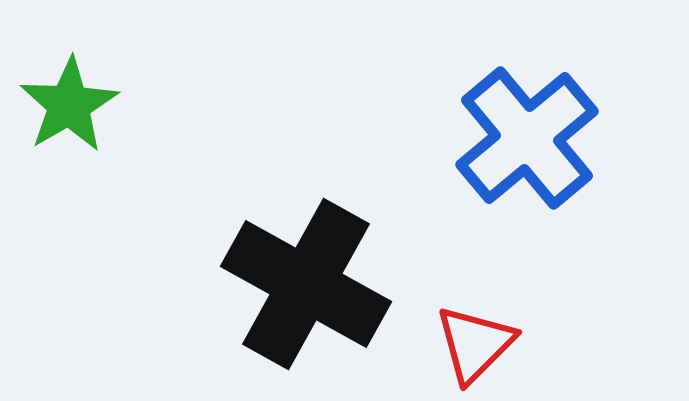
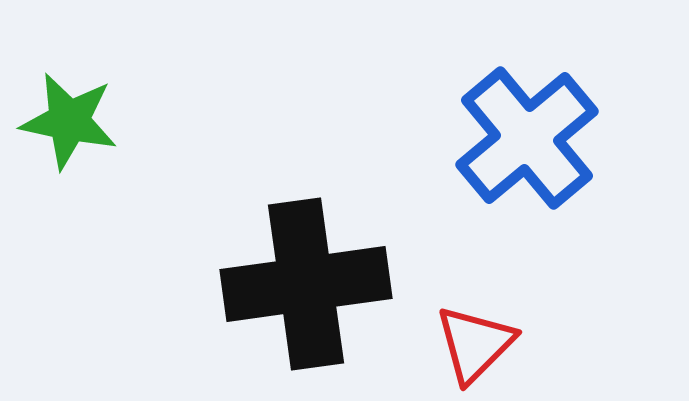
green star: moved 16 px down; rotated 30 degrees counterclockwise
black cross: rotated 37 degrees counterclockwise
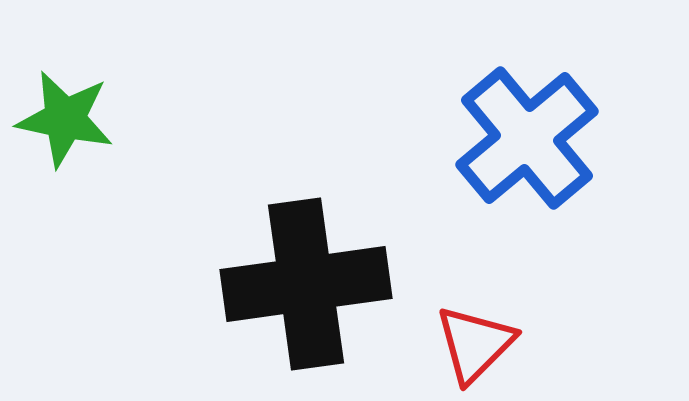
green star: moved 4 px left, 2 px up
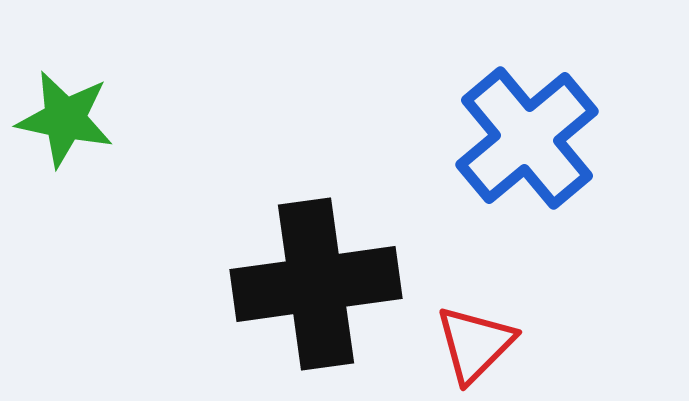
black cross: moved 10 px right
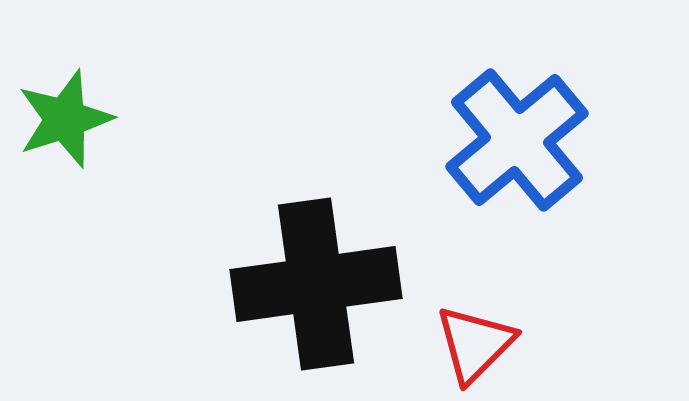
green star: rotated 30 degrees counterclockwise
blue cross: moved 10 px left, 2 px down
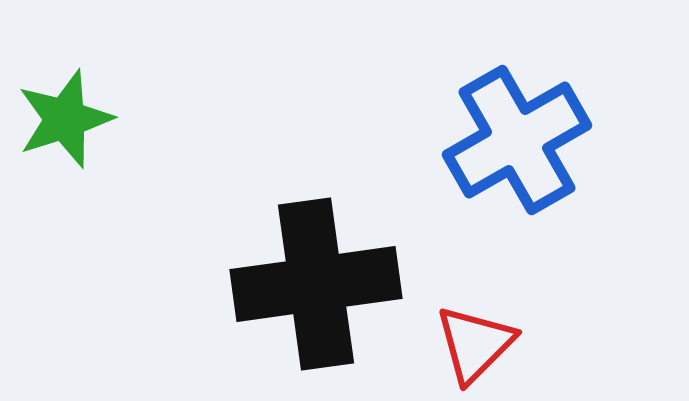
blue cross: rotated 10 degrees clockwise
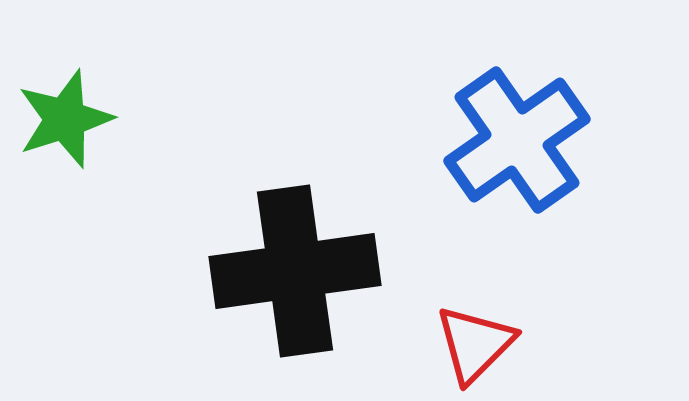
blue cross: rotated 5 degrees counterclockwise
black cross: moved 21 px left, 13 px up
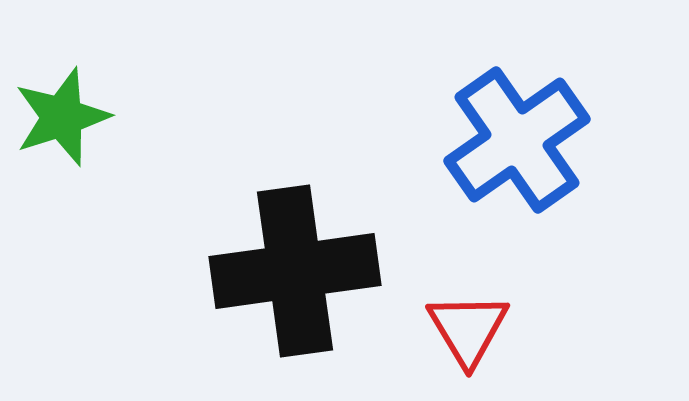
green star: moved 3 px left, 2 px up
red triangle: moved 7 px left, 15 px up; rotated 16 degrees counterclockwise
